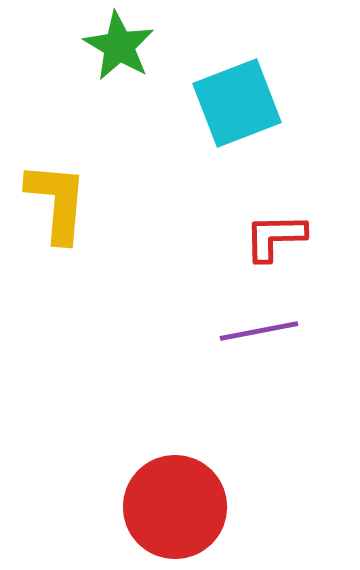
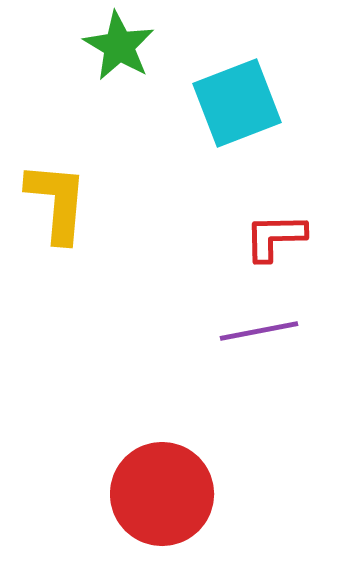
red circle: moved 13 px left, 13 px up
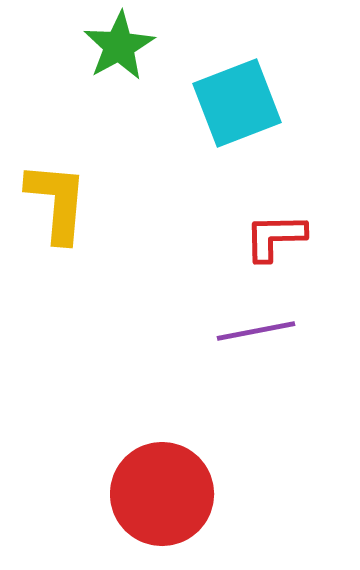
green star: rotated 12 degrees clockwise
purple line: moved 3 px left
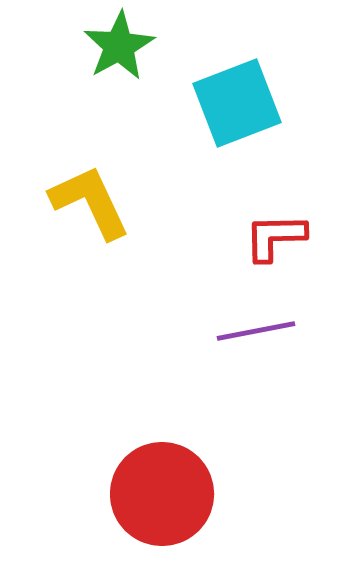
yellow L-shape: moved 33 px right; rotated 30 degrees counterclockwise
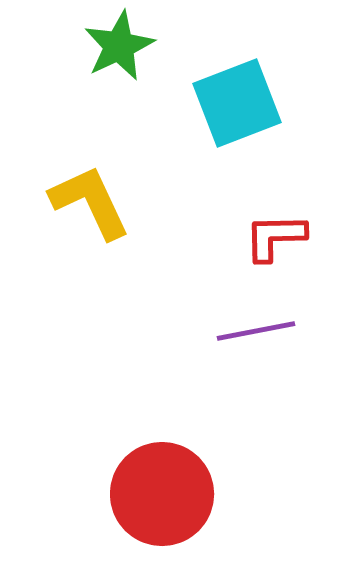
green star: rotated 4 degrees clockwise
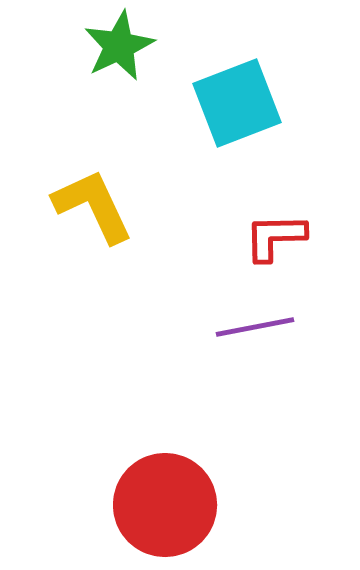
yellow L-shape: moved 3 px right, 4 px down
purple line: moved 1 px left, 4 px up
red circle: moved 3 px right, 11 px down
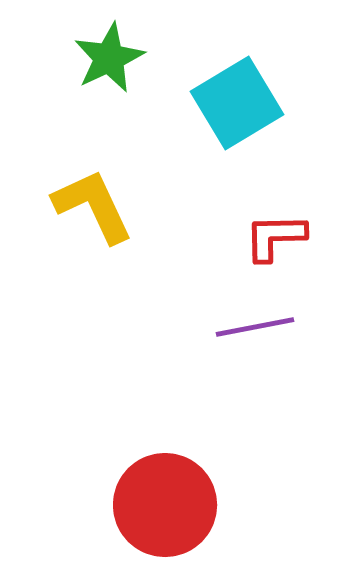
green star: moved 10 px left, 12 px down
cyan square: rotated 10 degrees counterclockwise
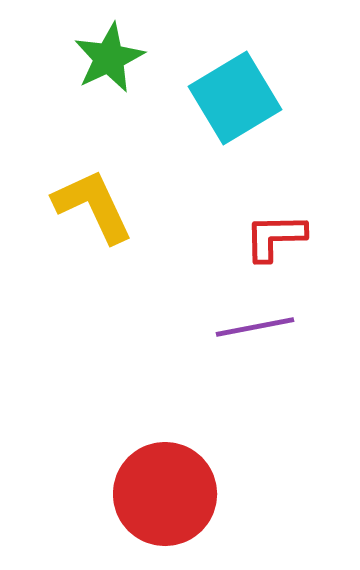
cyan square: moved 2 px left, 5 px up
red circle: moved 11 px up
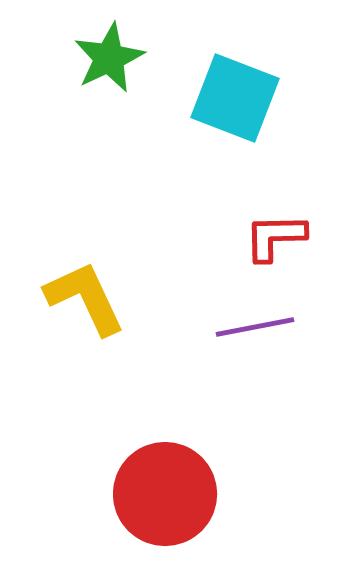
cyan square: rotated 38 degrees counterclockwise
yellow L-shape: moved 8 px left, 92 px down
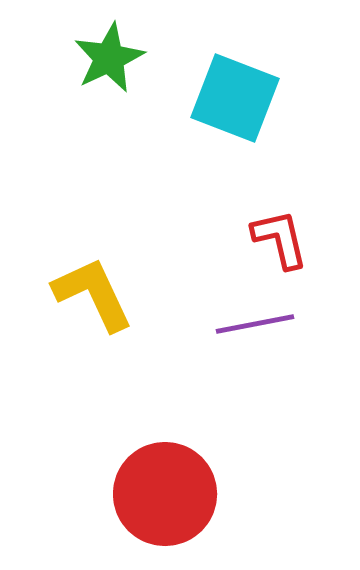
red L-shape: moved 5 px right, 2 px down; rotated 78 degrees clockwise
yellow L-shape: moved 8 px right, 4 px up
purple line: moved 3 px up
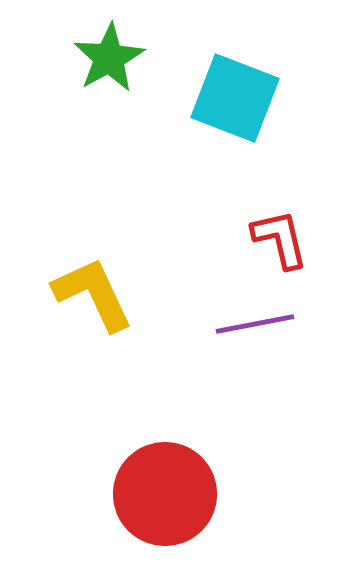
green star: rotated 4 degrees counterclockwise
